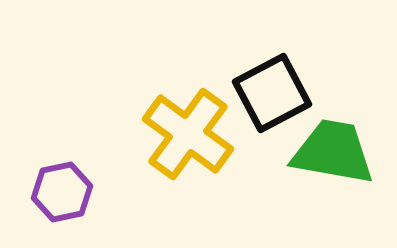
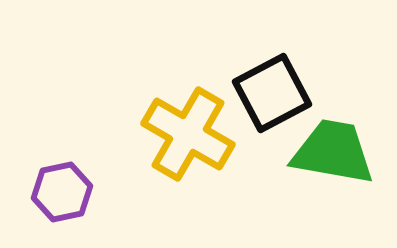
yellow cross: rotated 6 degrees counterclockwise
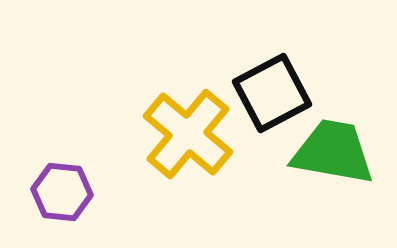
yellow cross: rotated 10 degrees clockwise
purple hexagon: rotated 18 degrees clockwise
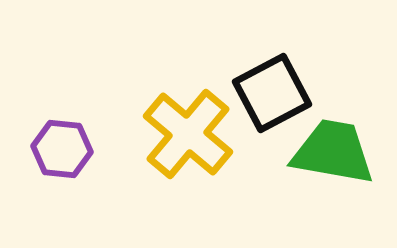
purple hexagon: moved 43 px up
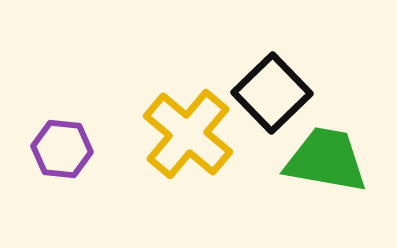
black square: rotated 16 degrees counterclockwise
green trapezoid: moved 7 px left, 8 px down
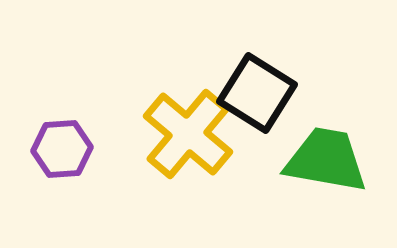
black square: moved 15 px left; rotated 14 degrees counterclockwise
purple hexagon: rotated 10 degrees counterclockwise
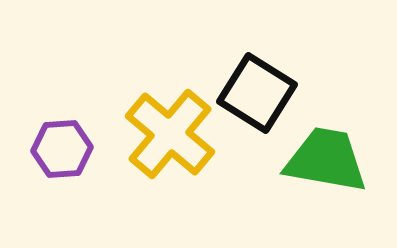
yellow cross: moved 18 px left
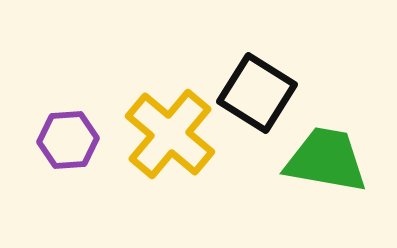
purple hexagon: moved 6 px right, 9 px up
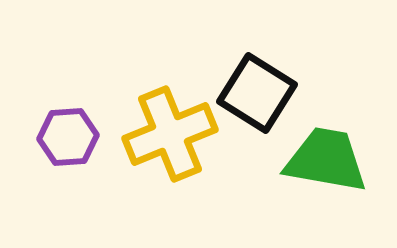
yellow cross: rotated 28 degrees clockwise
purple hexagon: moved 3 px up
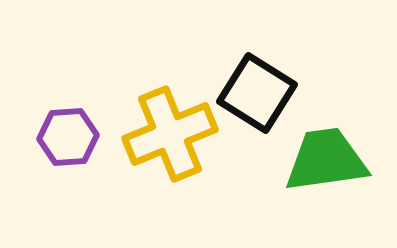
green trapezoid: rotated 18 degrees counterclockwise
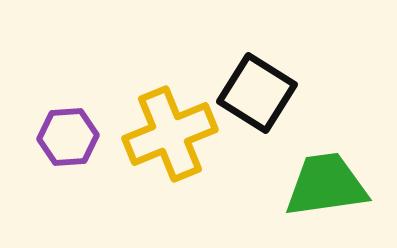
green trapezoid: moved 25 px down
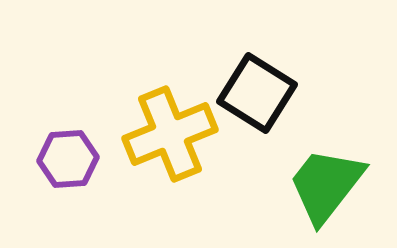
purple hexagon: moved 22 px down
green trapezoid: rotated 44 degrees counterclockwise
